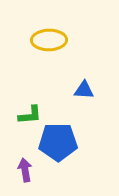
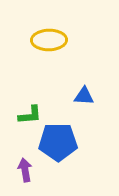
blue triangle: moved 6 px down
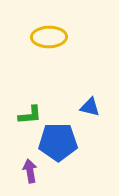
yellow ellipse: moved 3 px up
blue triangle: moved 6 px right, 11 px down; rotated 10 degrees clockwise
purple arrow: moved 5 px right, 1 px down
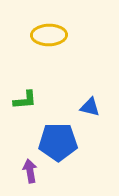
yellow ellipse: moved 2 px up
green L-shape: moved 5 px left, 15 px up
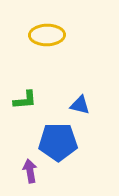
yellow ellipse: moved 2 px left
blue triangle: moved 10 px left, 2 px up
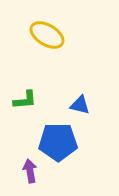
yellow ellipse: rotated 32 degrees clockwise
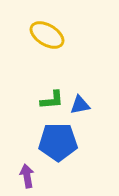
green L-shape: moved 27 px right
blue triangle: rotated 25 degrees counterclockwise
purple arrow: moved 3 px left, 5 px down
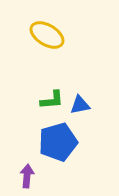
blue pentagon: rotated 15 degrees counterclockwise
purple arrow: rotated 15 degrees clockwise
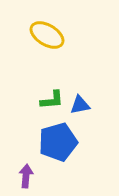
purple arrow: moved 1 px left
